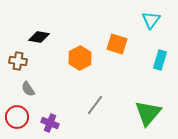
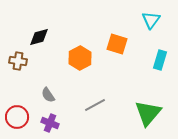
black diamond: rotated 25 degrees counterclockwise
gray semicircle: moved 20 px right, 6 px down
gray line: rotated 25 degrees clockwise
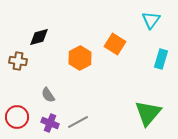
orange square: moved 2 px left; rotated 15 degrees clockwise
cyan rectangle: moved 1 px right, 1 px up
gray line: moved 17 px left, 17 px down
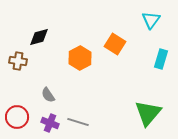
gray line: rotated 45 degrees clockwise
